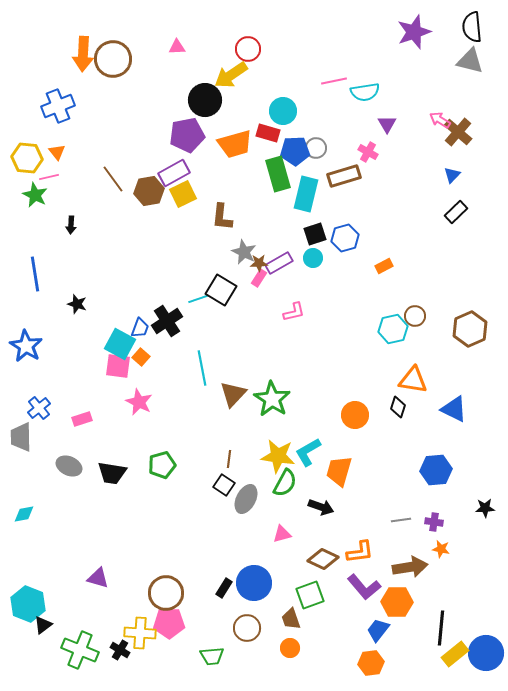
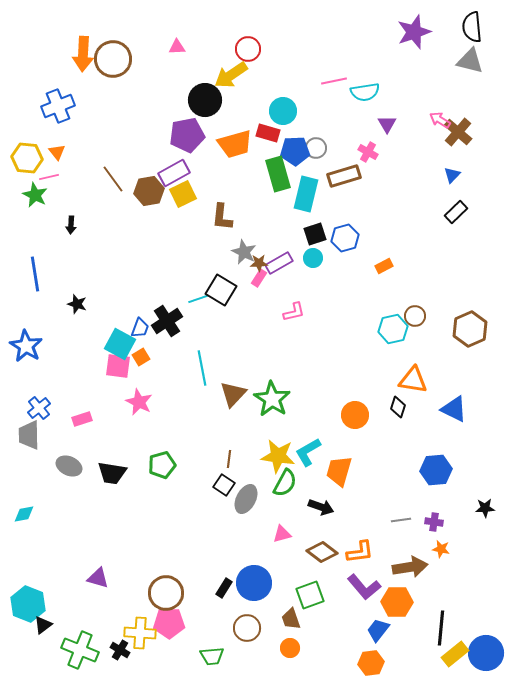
orange square at (141, 357): rotated 18 degrees clockwise
gray trapezoid at (21, 437): moved 8 px right, 2 px up
brown diamond at (323, 559): moved 1 px left, 7 px up; rotated 12 degrees clockwise
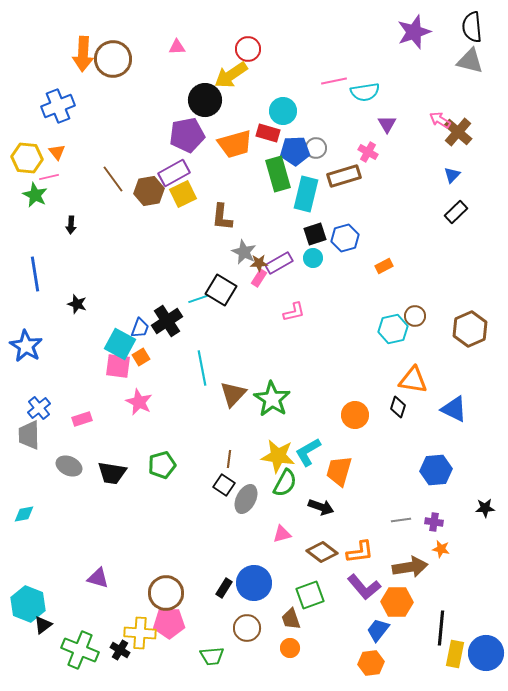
yellow rectangle at (455, 654): rotated 40 degrees counterclockwise
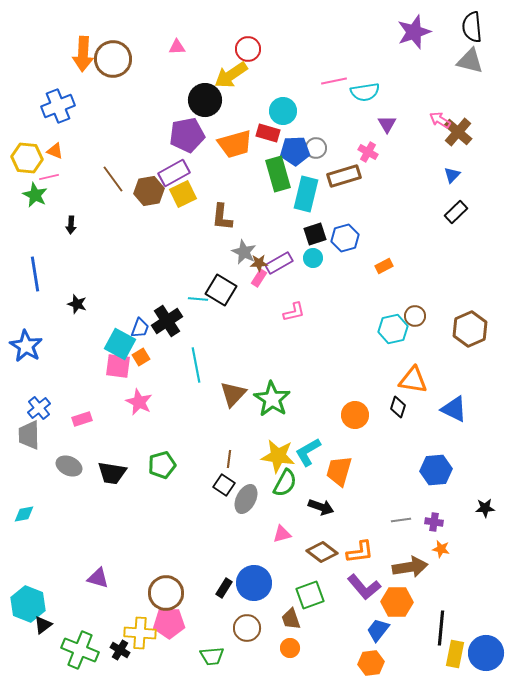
orange triangle at (57, 152): moved 2 px left, 1 px up; rotated 30 degrees counterclockwise
cyan line at (198, 299): rotated 24 degrees clockwise
cyan line at (202, 368): moved 6 px left, 3 px up
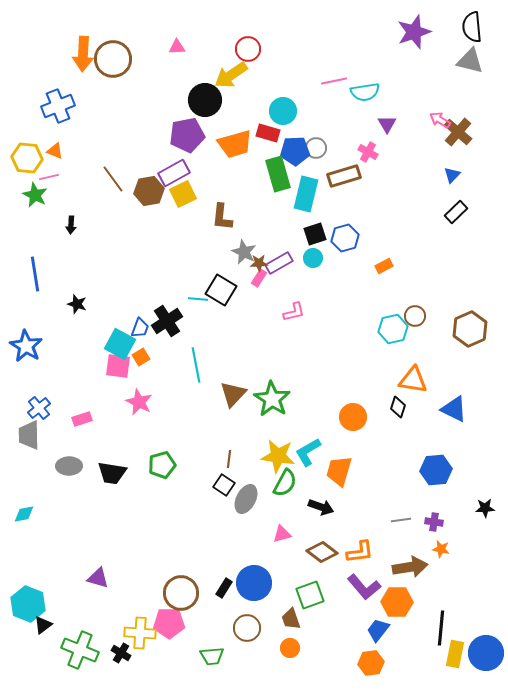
orange circle at (355, 415): moved 2 px left, 2 px down
gray ellipse at (69, 466): rotated 25 degrees counterclockwise
brown circle at (166, 593): moved 15 px right
black cross at (120, 650): moved 1 px right, 3 px down
